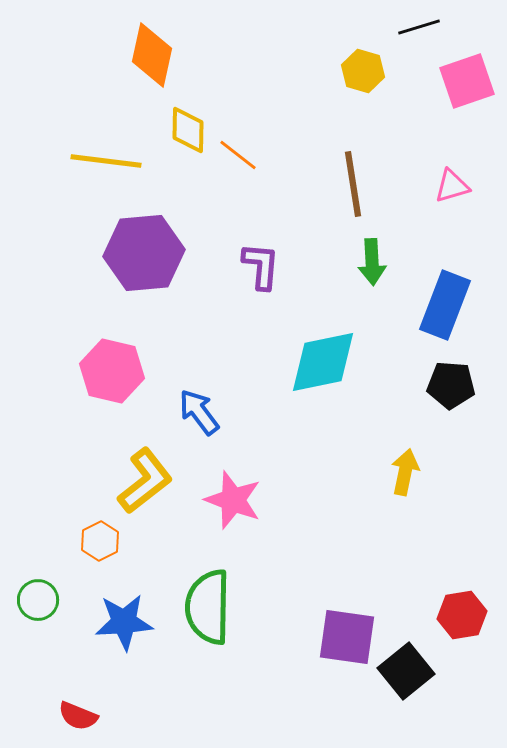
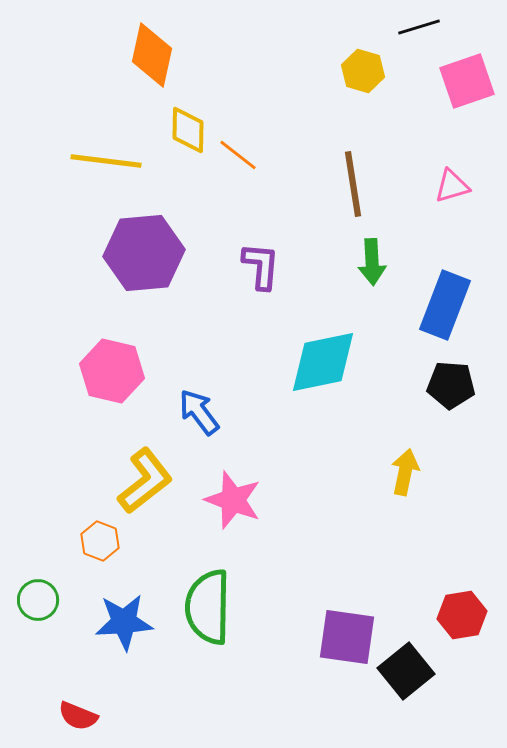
orange hexagon: rotated 12 degrees counterclockwise
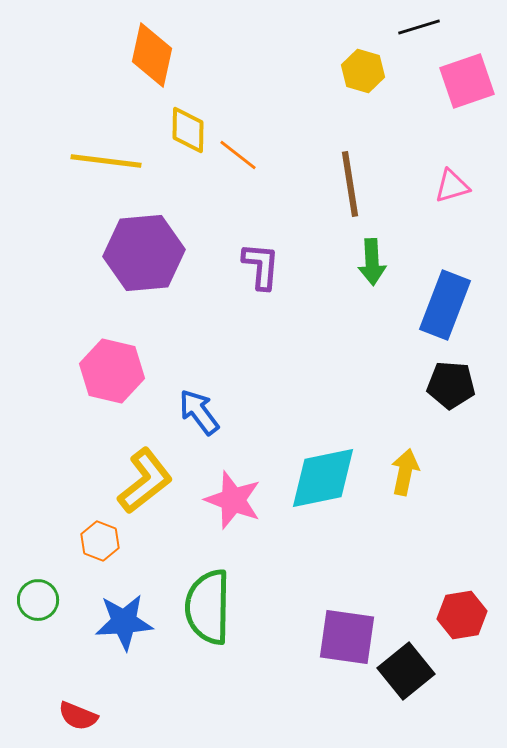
brown line: moved 3 px left
cyan diamond: moved 116 px down
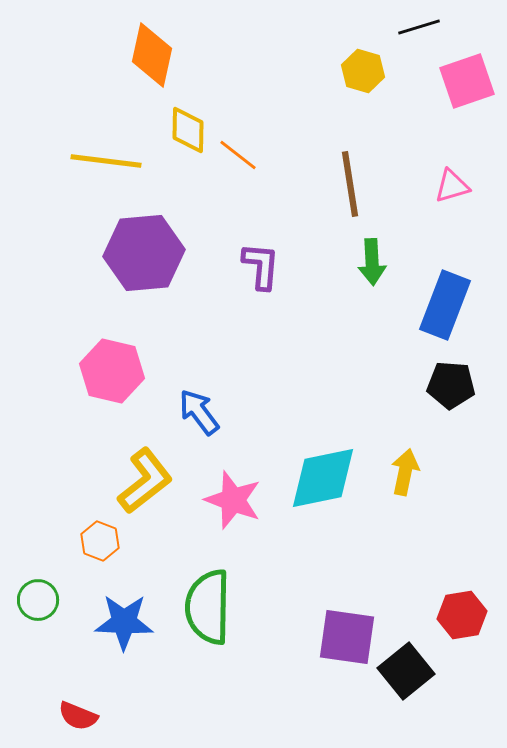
blue star: rotated 6 degrees clockwise
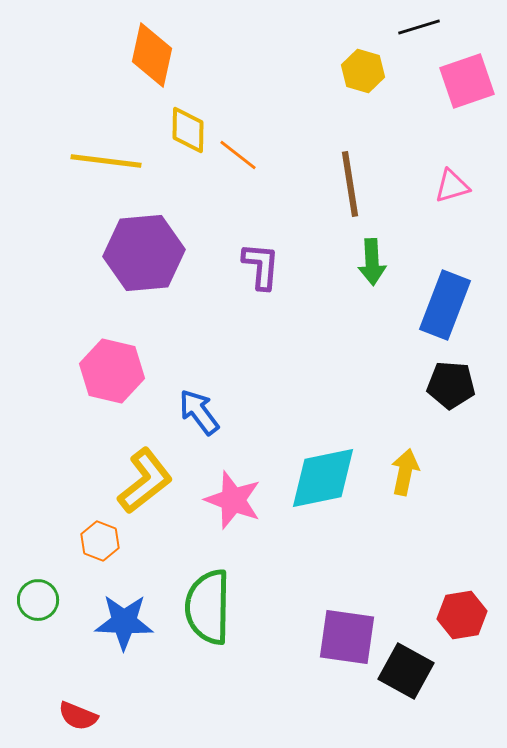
black square: rotated 22 degrees counterclockwise
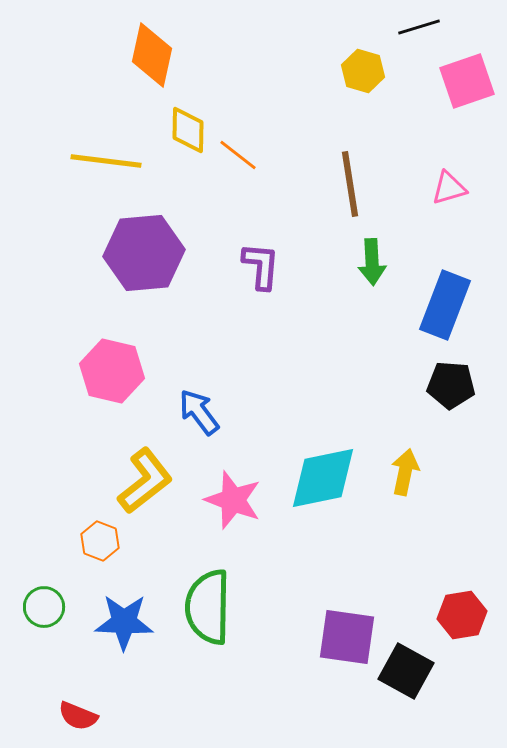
pink triangle: moved 3 px left, 2 px down
green circle: moved 6 px right, 7 px down
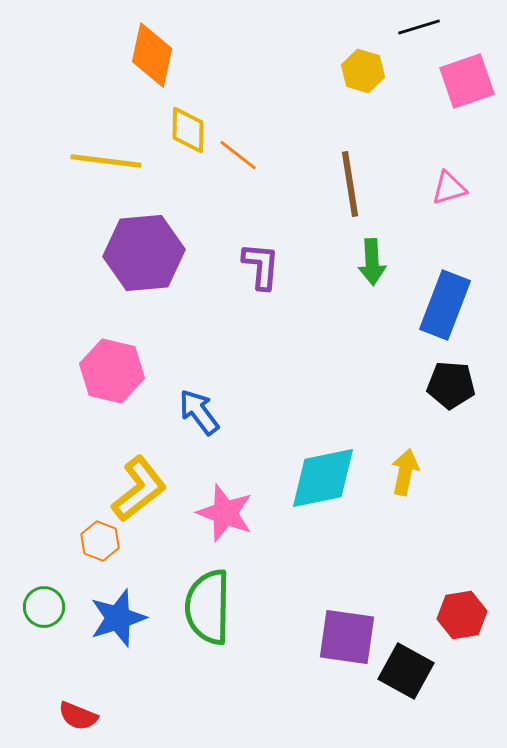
yellow L-shape: moved 6 px left, 8 px down
pink star: moved 8 px left, 13 px down
blue star: moved 6 px left, 4 px up; rotated 20 degrees counterclockwise
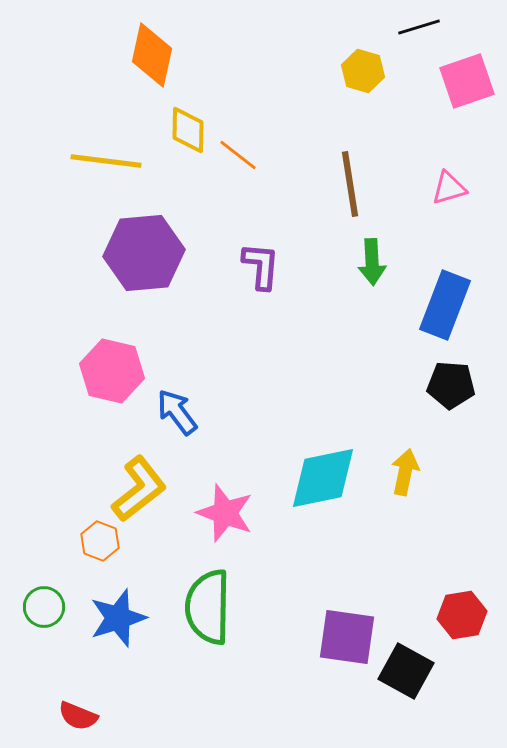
blue arrow: moved 22 px left
